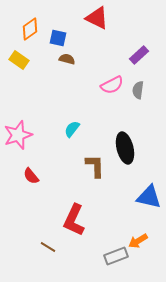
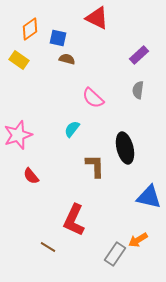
pink semicircle: moved 19 px left, 13 px down; rotated 70 degrees clockwise
orange arrow: moved 1 px up
gray rectangle: moved 1 px left, 2 px up; rotated 35 degrees counterclockwise
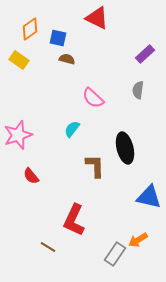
purple rectangle: moved 6 px right, 1 px up
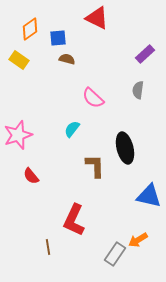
blue square: rotated 18 degrees counterclockwise
blue triangle: moved 1 px up
brown line: rotated 49 degrees clockwise
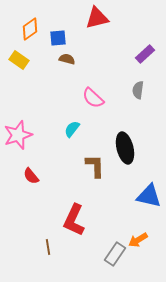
red triangle: rotated 40 degrees counterclockwise
